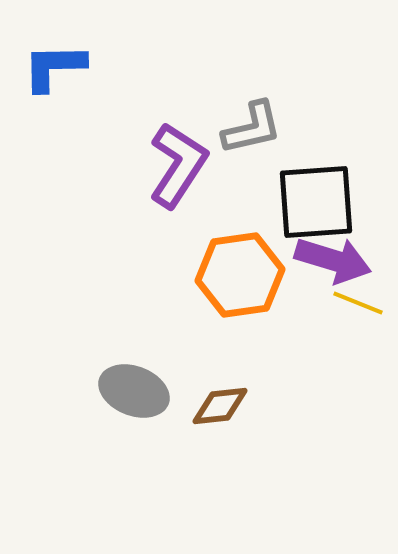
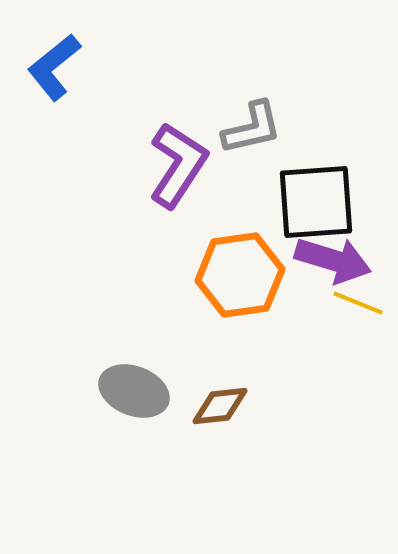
blue L-shape: rotated 38 degrees counterclockwise
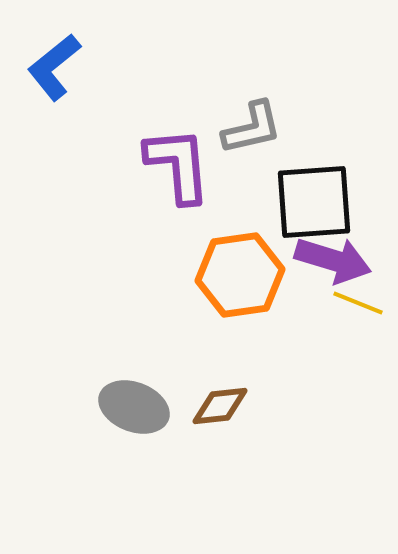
purple L-shape: rotated 38 degrees counterclockwise
black square: moved 2 px left
gray ellipse: moved 16 px down
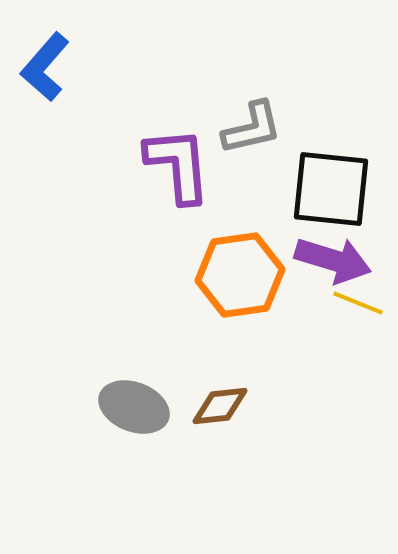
blue L-shape: moved 9 px left; rotated 10 degrees counterclockwise
black square: moved 17 px right, 13 px up; rotated 10 degrees clockwise
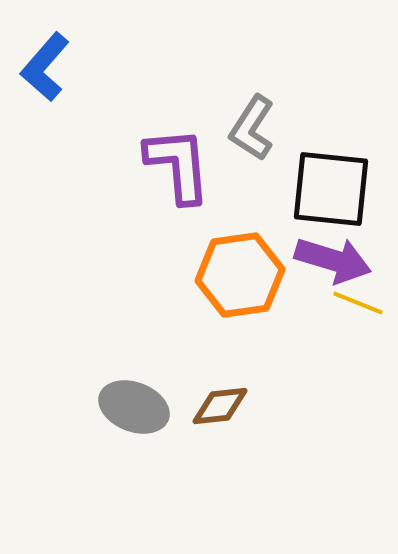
gray L-shape: rotated 136 degrees clockwise
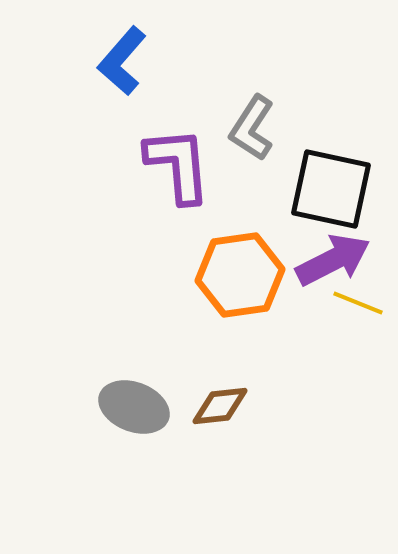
blue L-shape: moved 77 px right, 6 px up
black square: rotated 6 degrees clockwise
purple arrow: rotated 44 degrees counterclockwise
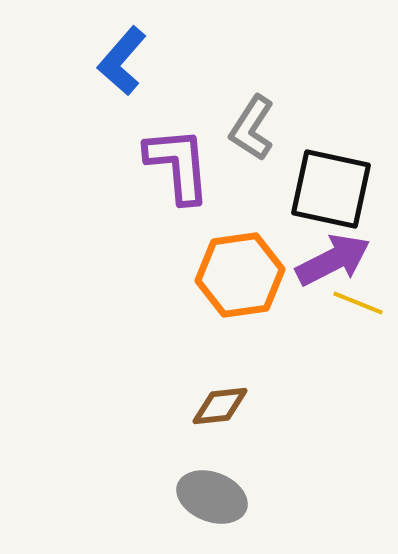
gray ellipse: moved 78 px right, 90 px down
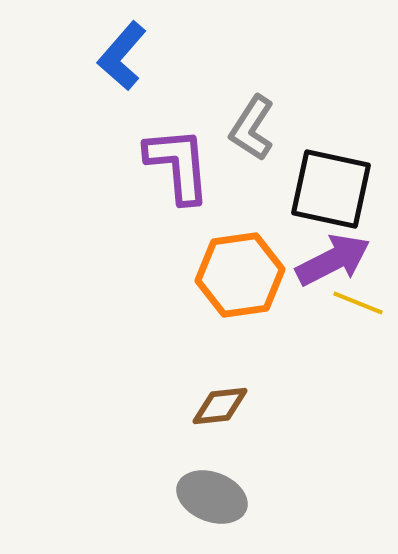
blue L-shape: moved 5 px up
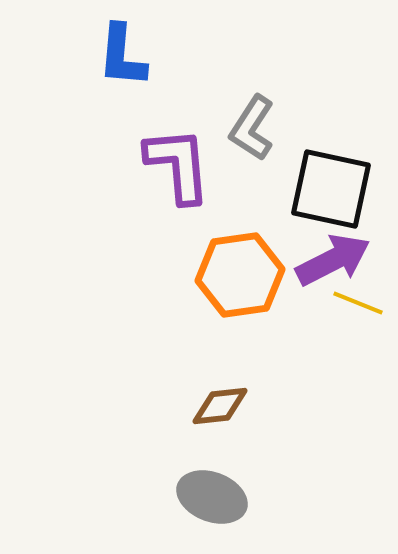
blue L-shape: rotated 36 degrees counterclockwise
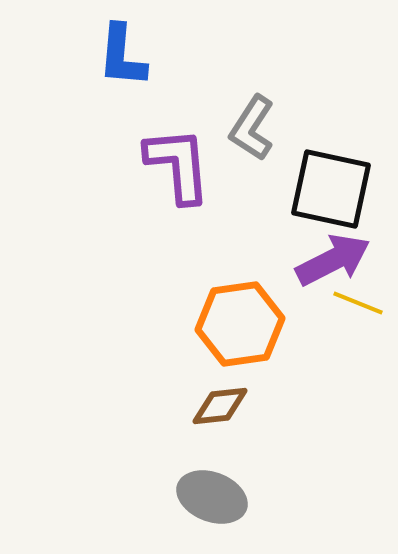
orange hexagon: moved 49 px down
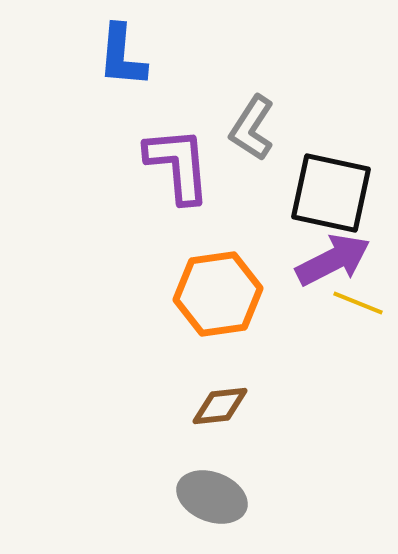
black square: moved 4 px down
orange hexagon: moved 22 px left, 30 px up
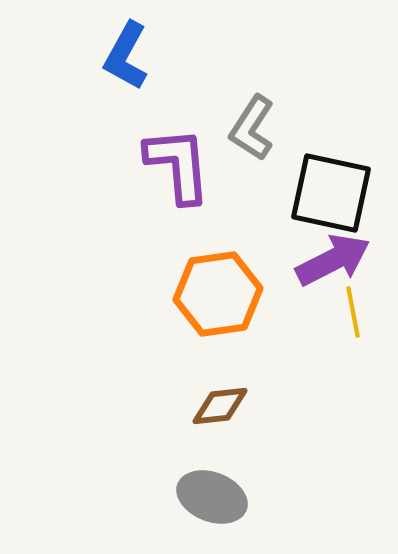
blue L-shape: moved 4 px right; rotated 24 degrees clockwise
yellow line: moved 5 px left, 9 px down; rotated 57 degrees clockwise
